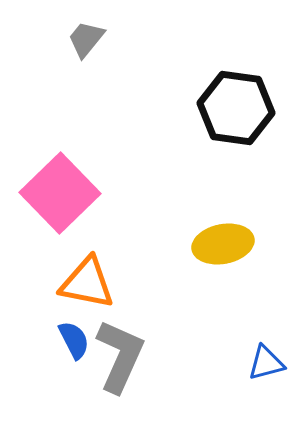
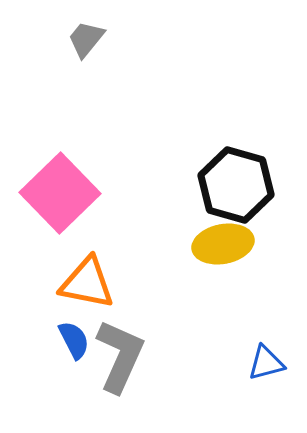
black hexagon: moved 77 px down; rotated 8 degrees clockwise
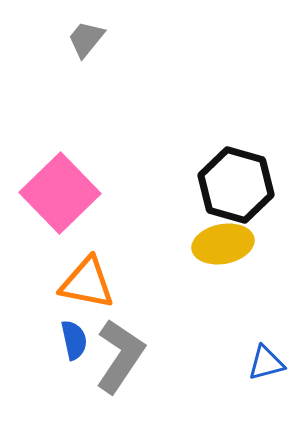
blue semicircle: rotated 15 degrees clockwise
gray L-shape: rotated 10 degrees clockwise
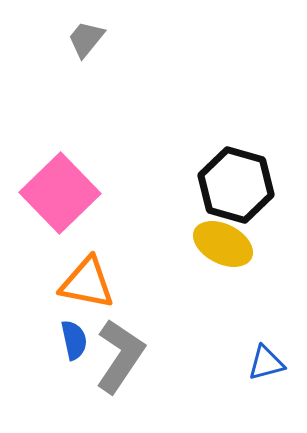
yellow ellipse: rotated 38 degrees clockwise
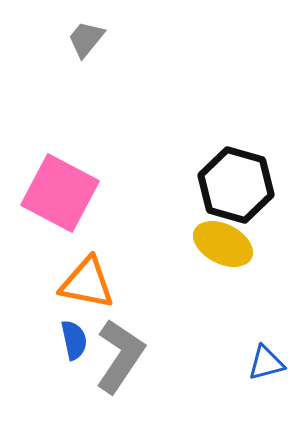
pink square: rotated 18 degrees counterclockwise
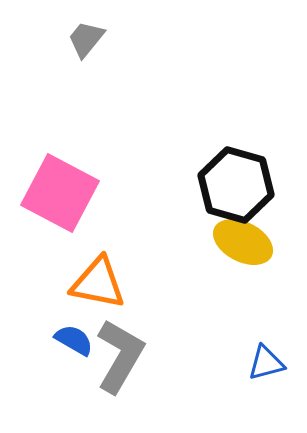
yellow ellipse: moved 20 px right, 2 px up
orange triangle: moved 11 px right
blue semicircle: rotated 48 degrees counterclockwise
gray L-shape: rotated 4 degrees counterclockwise
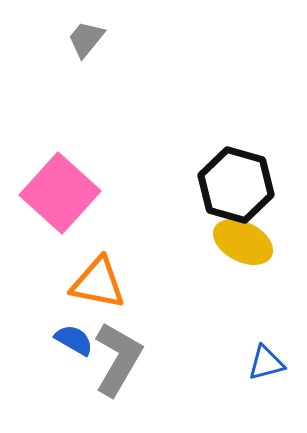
pink square: rotated 14 degrees clockwise
gray L-shape: moved 2 px left, 3 px down
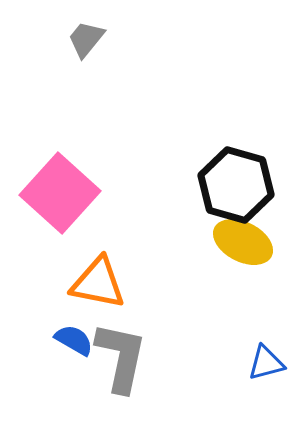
gray L-shape: moved 3 px right, 2 px up; rotated 18 degrees counterclockwise
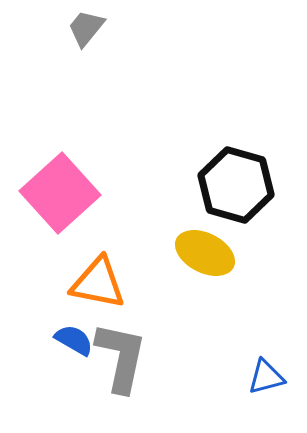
gray trapezoid: moved 11 px up
pink square: rotated 6 degrees clockwise
yellow ellipse: moved 38 px left, 11 px down
blue triangle: moved 14 px down
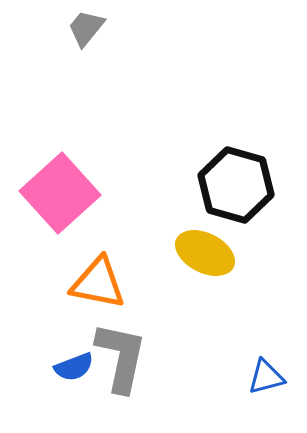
blue semicircle: moved 27 px down; rotated 129 degrees clockwise
